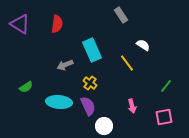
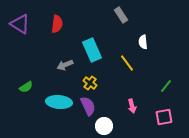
white semicircle: moved 3 px up; rotated 128 degrees counterclockwise
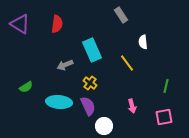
green line: rotated 24 degrees counterclockwise
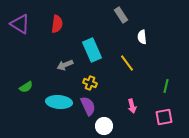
white semicircle: moved 1 px left, 5 px up
yellow cross: rotated 16 degrees counterclockwise
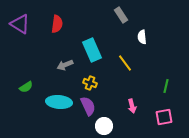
yellow line: moved 2 px left
